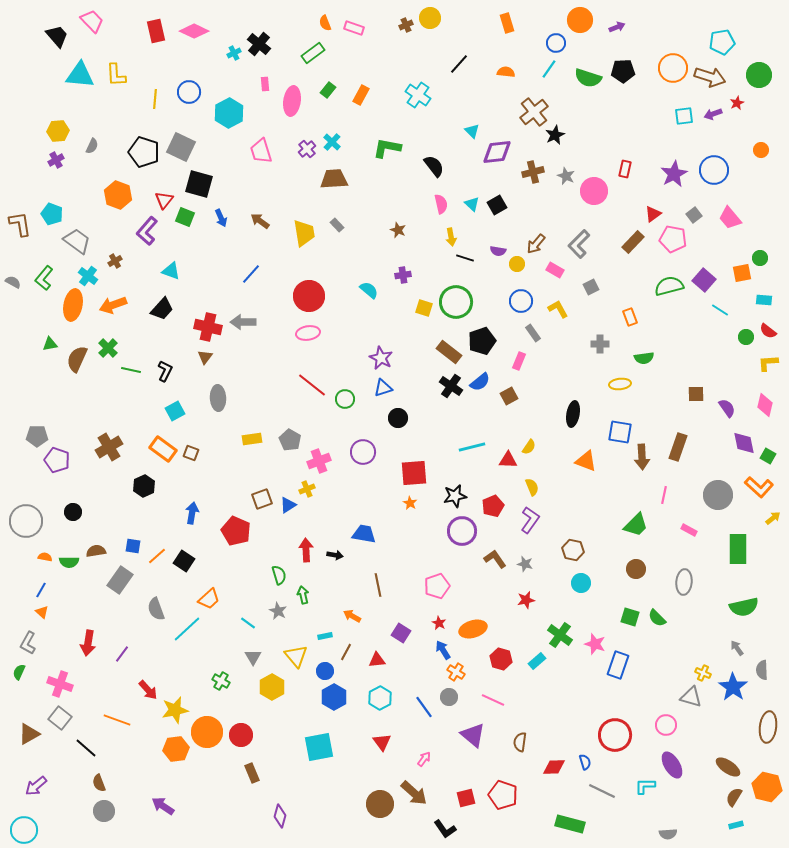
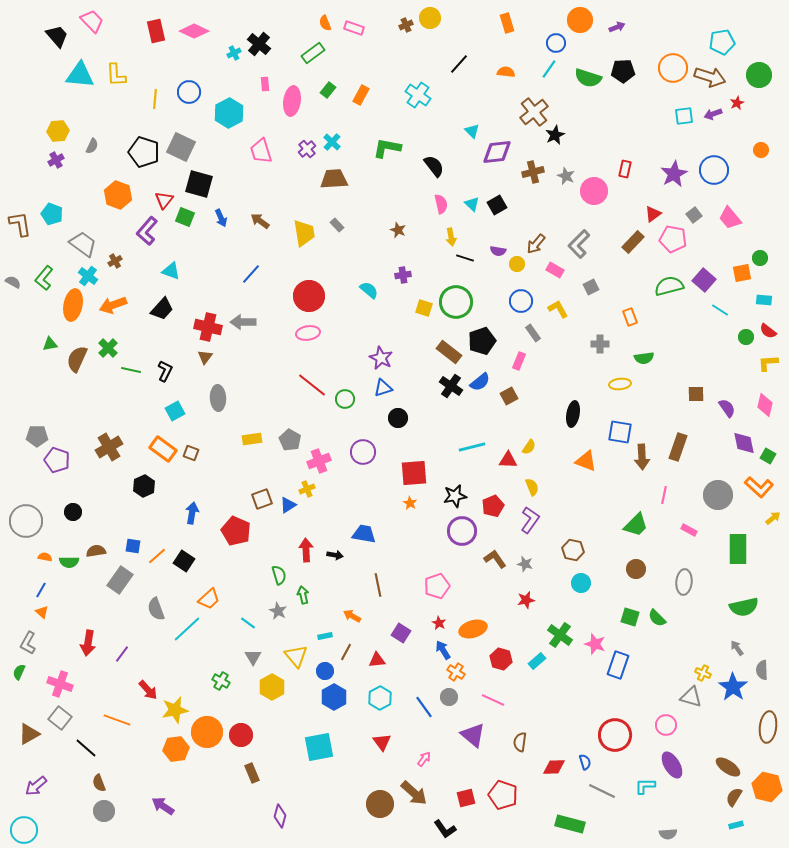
gray trapezoid at (77, 241): moved 6 px right, 3 px down
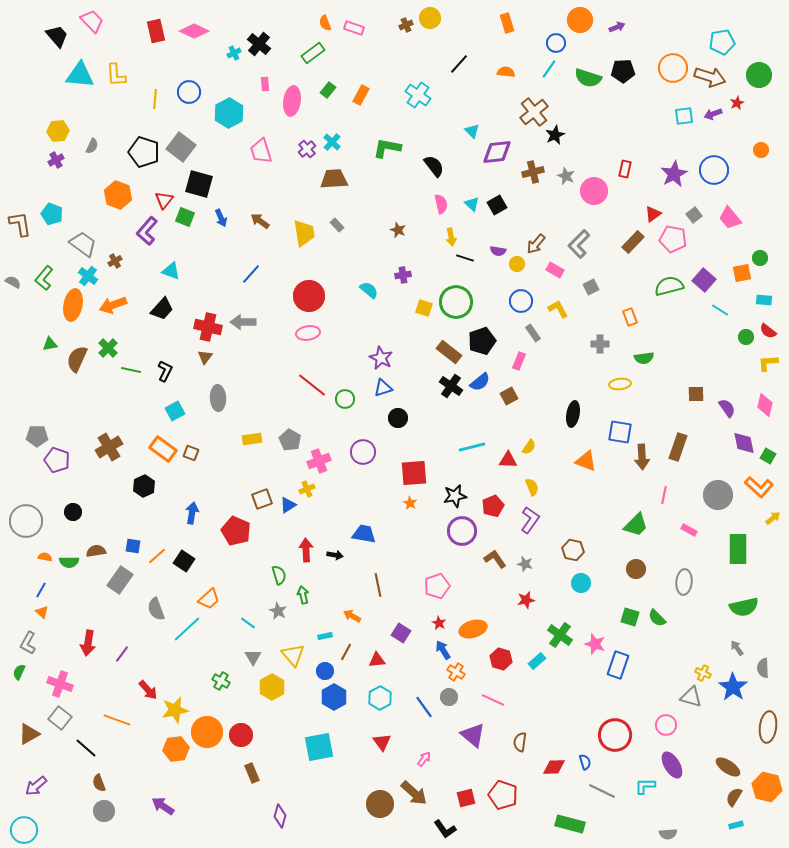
gray square at (181, 147): rotated 12 degrees clockwise
yellow triangle at (296, 656): moved 3 px left, 1 px up
gray semicircle at (762, 670): moved 1 px right, 2 px up
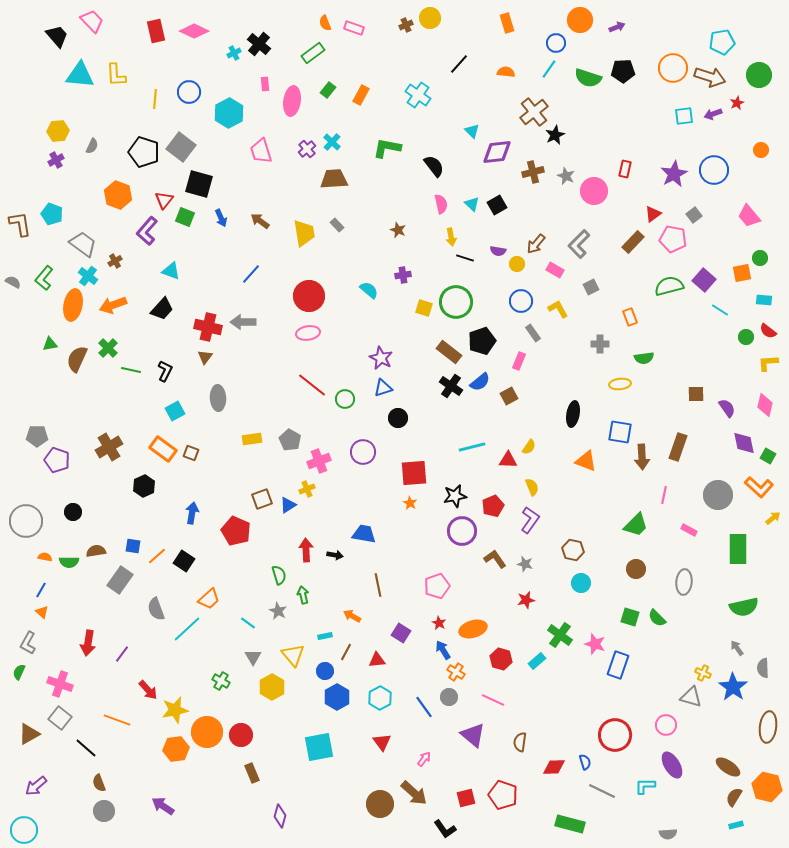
pink trapezoid at (730, 218): moved 19 px right, 2 px up
blue hexagon at (334, 697): moved 3 px right
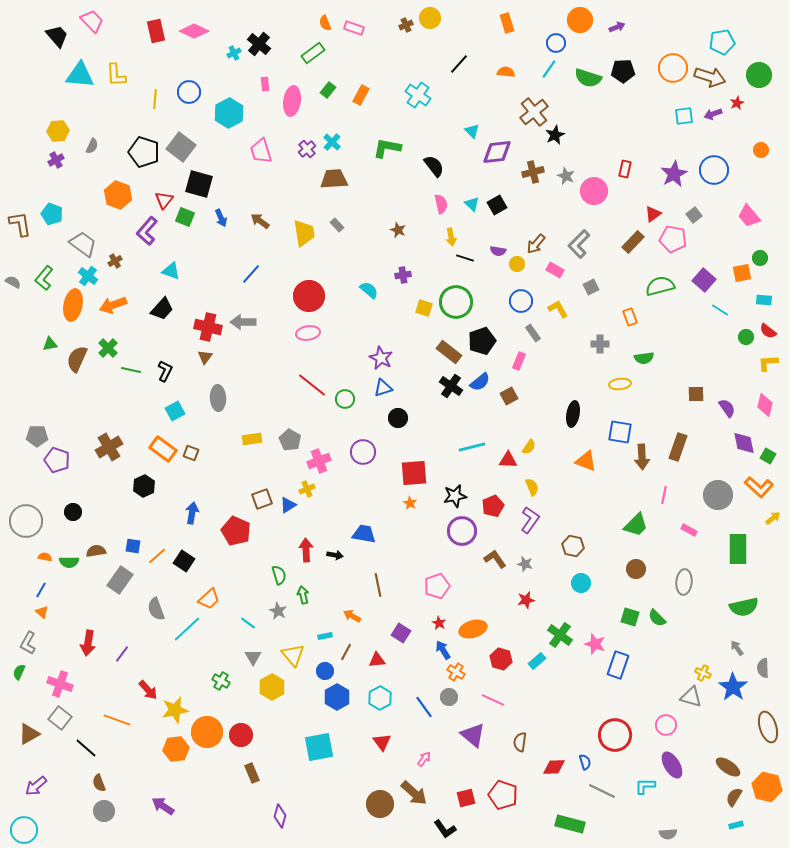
green semicircle at (669, 286): moved 9 px left
brown hexagon at (573, 550): moved 4 px up
brown ellipse at (768, 727): rotated 24 degrees counterclockwise
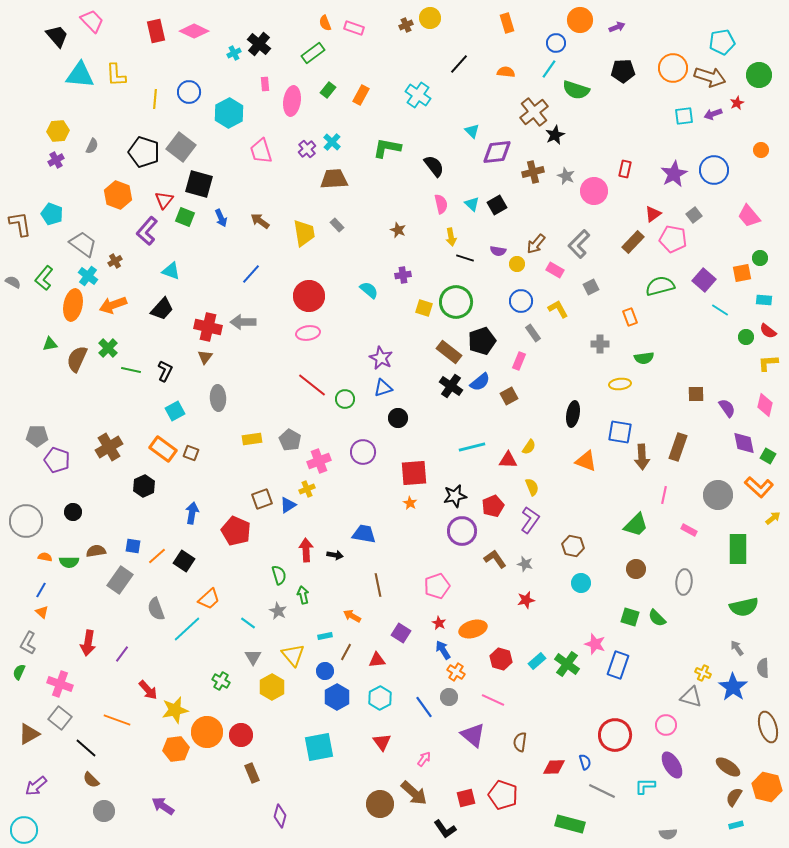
green semicircle at (588, 78): moved 12 px left, 12 px down
green cross at (560, 635): moved 7 px right, 29 px down
brown semicircle at (99, 783): moved 8 px left, 3 px up; rotated 24 degrees counterclockwise
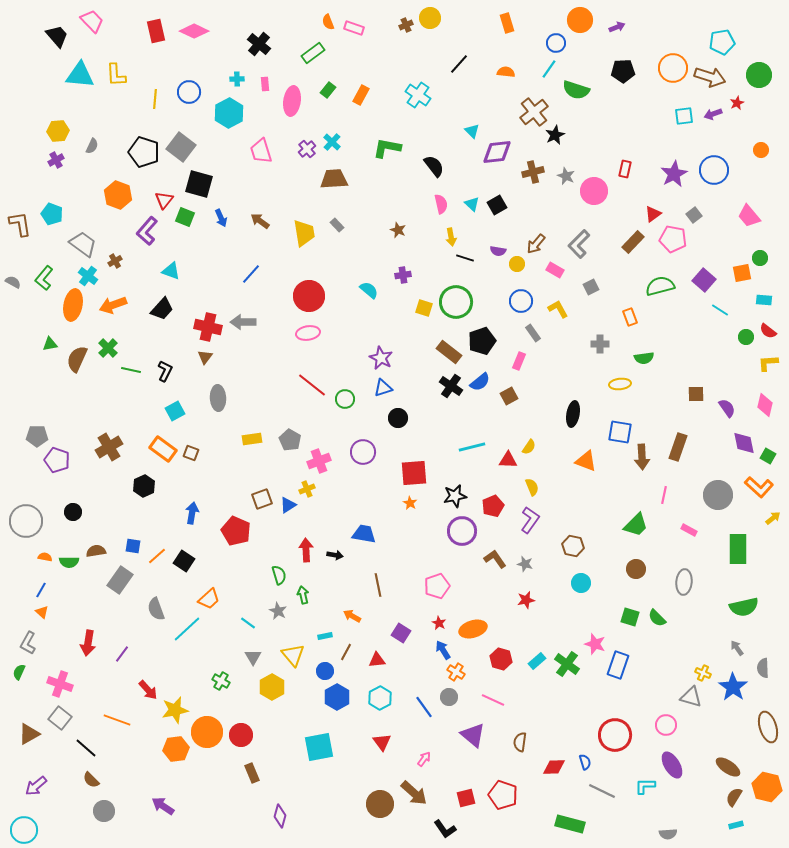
orange semicircle at (325, 23): moved 3 px right, 1 px up
cyan cross at (234, 53): moved 3 px right, 26 px down; rotated 24 degrees clockwise
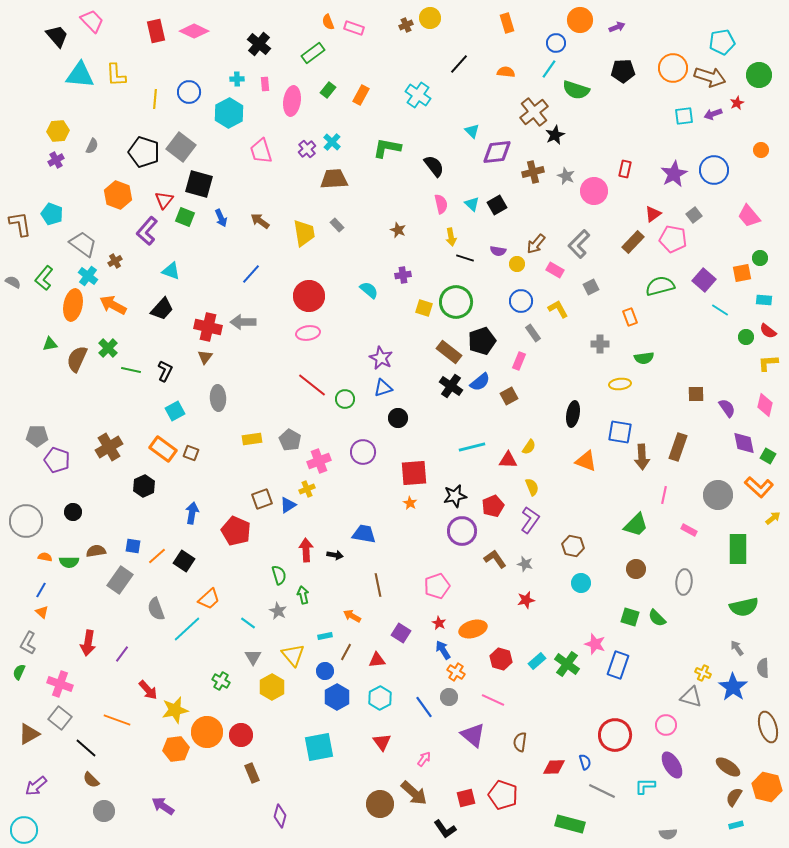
orange arrow at (113, 305): rotated 48 degrees clockwise
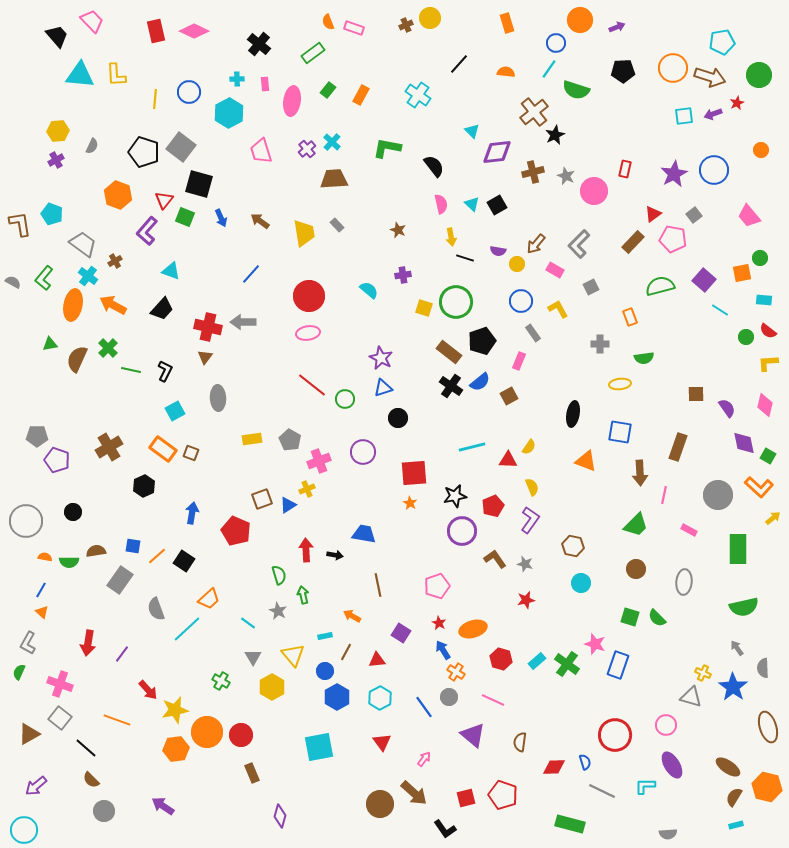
brown arrow at (642, 457): moved 2 px left, 16 px down
